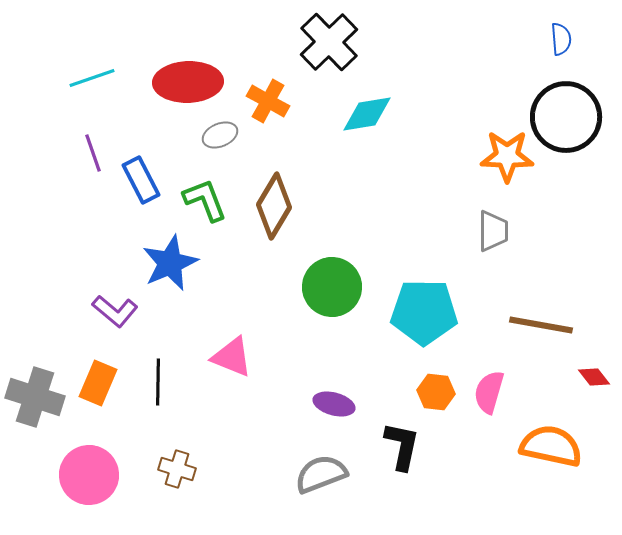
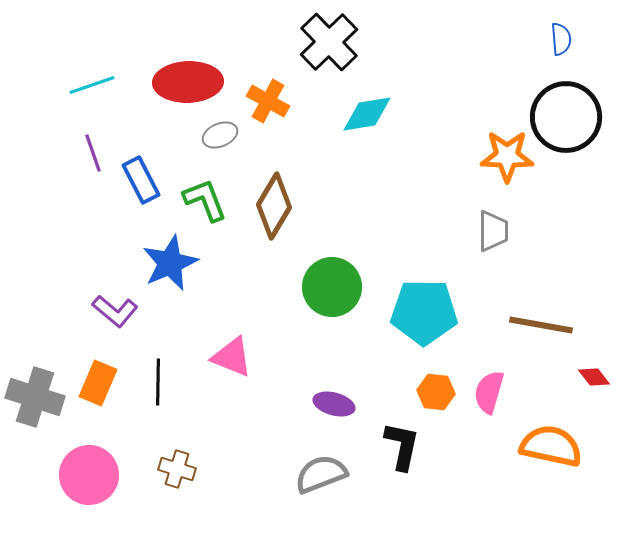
cyan line: moved 7 px down
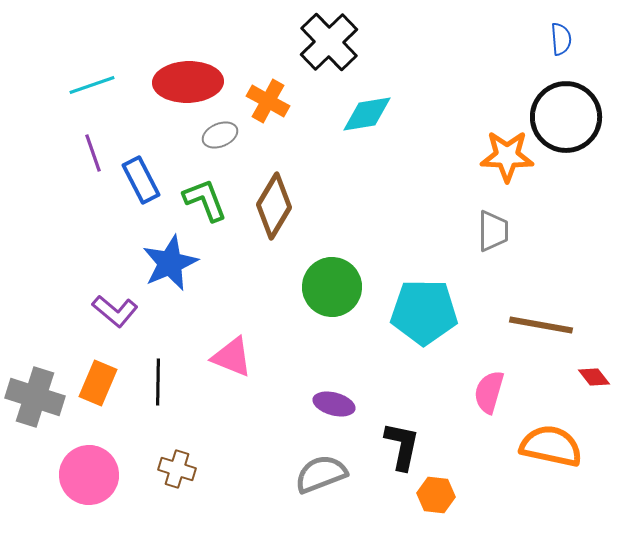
orange hexagon: moved 103 px down
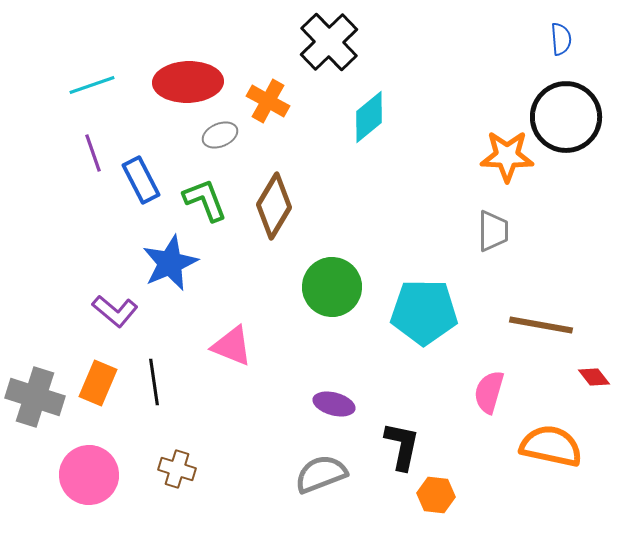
cyan diamond: moved 2 px right, 3 px down; rotated 30 degrees counterclockwise
pink triangle: moved 11 px up
black line: moved 4 px left; rotated 9 degrees counterclockwise
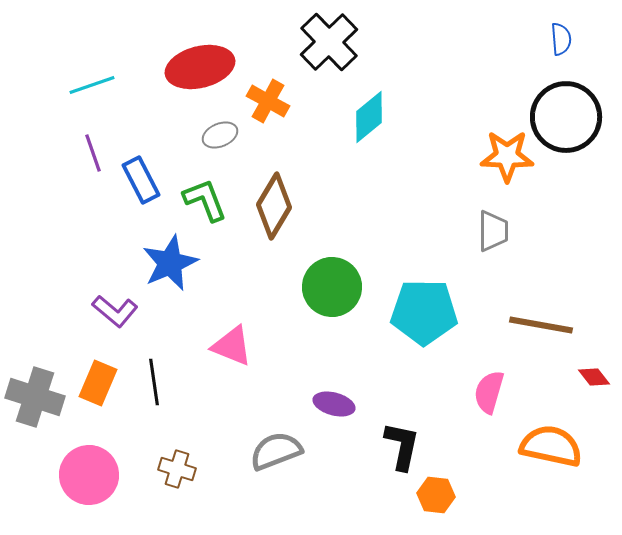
red ellipse: moved 12 px right, 15 px up; rotated 12 degrees counterclockwise
gray semicircle: moved 45 px left, 23 px up
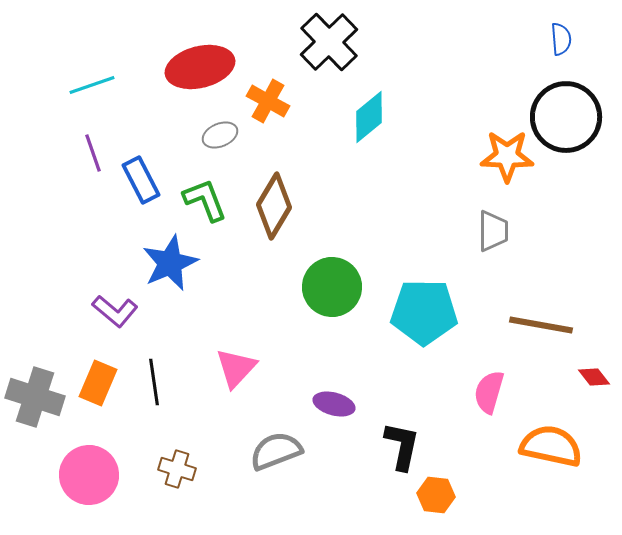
pink triangle: moved 4 px right, 22 px down; rotated 51 degrees clockwise
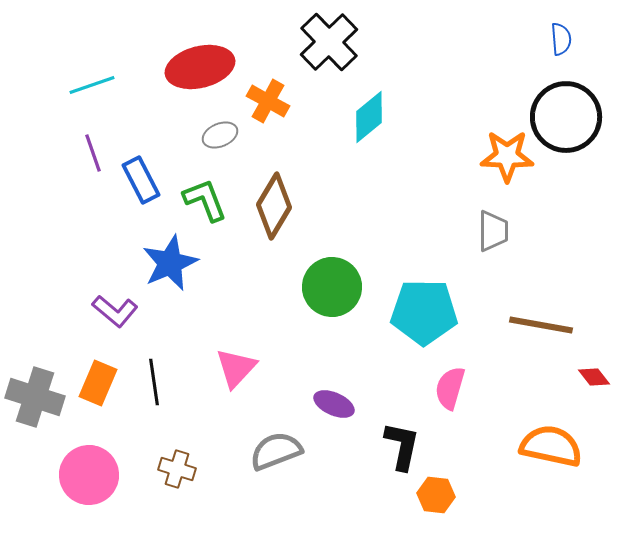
pink semicircle: moved 39 px left, 4 px up
purple ellipse: rotated 9 degrees clockwise
